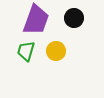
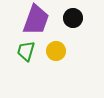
black circle: moved 1 px left
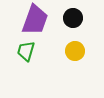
purple trapezoid: moved 1 px left
yellow circle: moved 19 px right
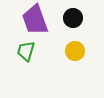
purple trapezoid: rotated 140 degrees clockwise
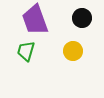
black circle: moved 9 px right
yellow circle: moved 2 px left
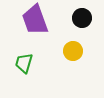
green trapezoid: moved 2 px left, 12 px down
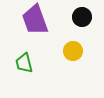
black circle: moved 1 px up
green trapezoid: rotated 30 degrees counterclockwise
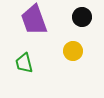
purple trapezoid: moved 1 px left
